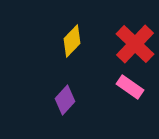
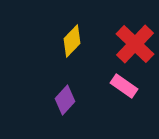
pink rectangle: moved 6 px left, 1 px up
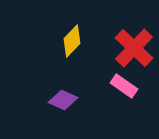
red cross: moved 1 px left, 4 px down
purple diamond: moved 2 px left; rotated 72 degrees clockwise
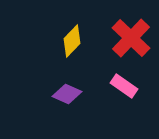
red cross: moved 3 px left, 10 px up
purple diamond: moved 4 px right, 6 px up
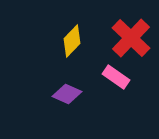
pink rectangle: moved 8 px left, 9 px up
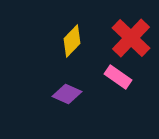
pink rectangle: moved 2 px right
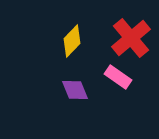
red cross: rotated 6 degrees clockwise
purple diamond: moved 8 px right, 4 px up; rotated 44 degrees clockwise
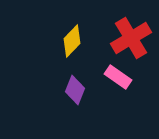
red cross: rotated 9 degrees clockwise
purple diamond: rotated 44 degrees clockwise
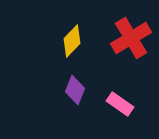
pink rectangle: moved 2 px right, 27 px down
